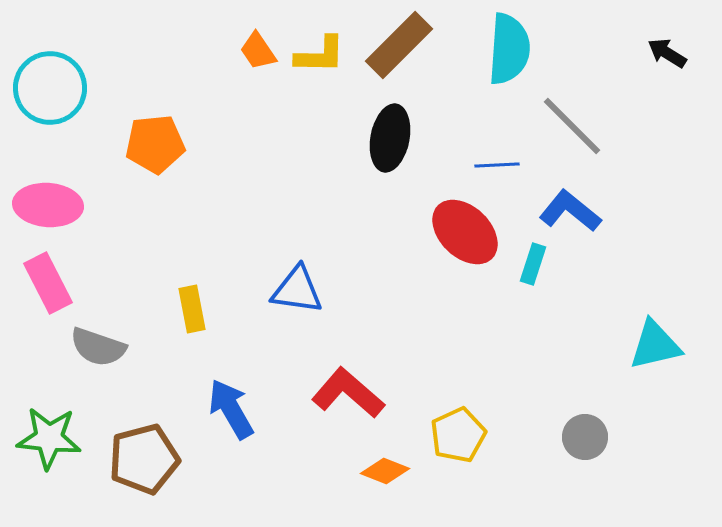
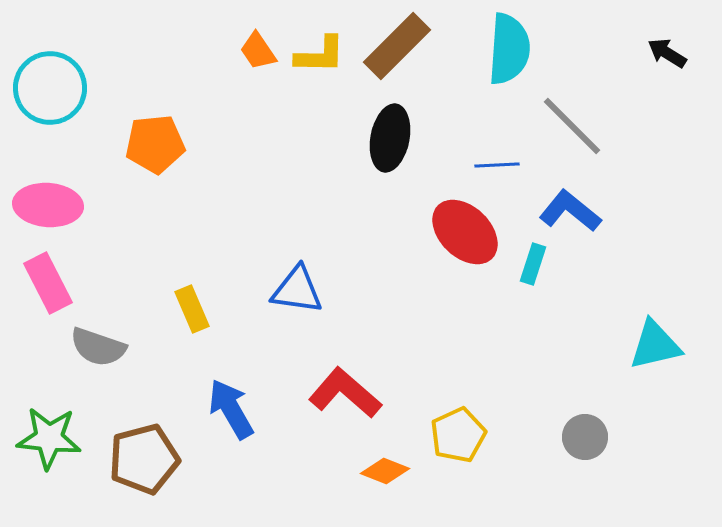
brown rectangle: moved 2 px left, 1 px down
yellow rectangle: rotated 12 degrees counterclockwise
red L-shape: moved 3 px left
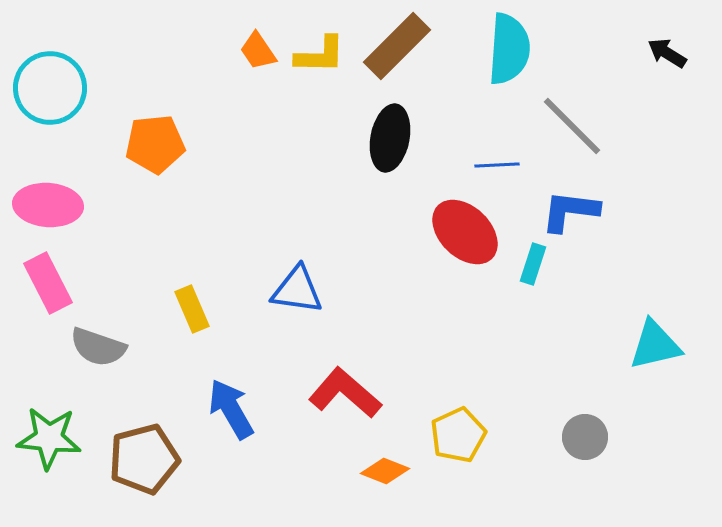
blue L-shape: rotated 32 degrees counterclockwise
